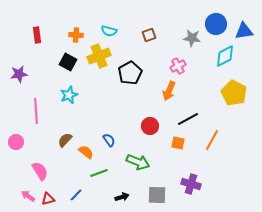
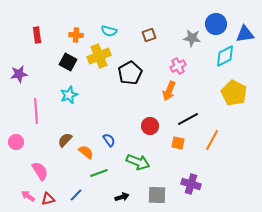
blue triangle: moved 1 px right, 3 px down
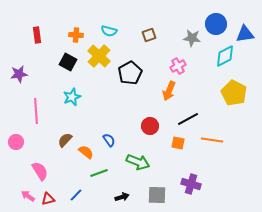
yellow cross: rotated 25 degrees counterclockwise
cyan star: moved 3 px right, 2 px down
orange line: rotated 70 degrees clockwise
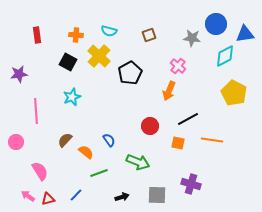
pink cross: rotated 21 degrees counterclockwise
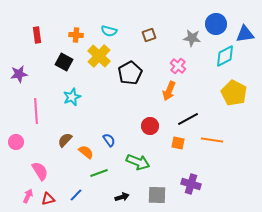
black square: moved 4 px left
pink arrow: rotated 80 degrees clockwise
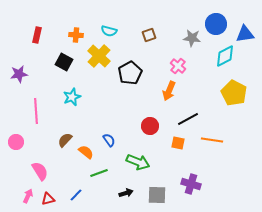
red rectangle: rotated 21 degrees clockwise
black arrow: moved 4 px right, 4 px up
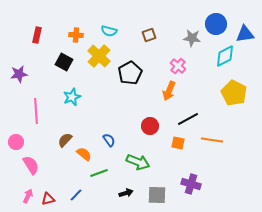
orange semicircle: moved 2 px left, 2 px down
pink semicircle: moved 9 px left, 6 px up
